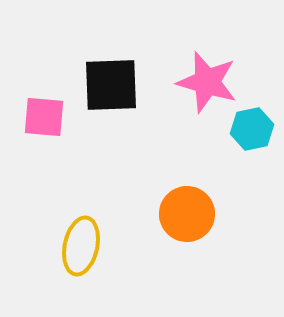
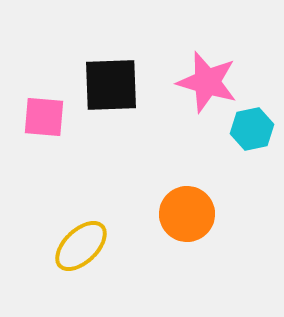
yellow ellipse: rotated 34 degrees clockwise
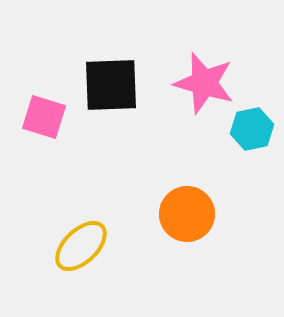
pink star: moved 3 px left, 1 px down
pink square: rotated 12 degrees clockwise
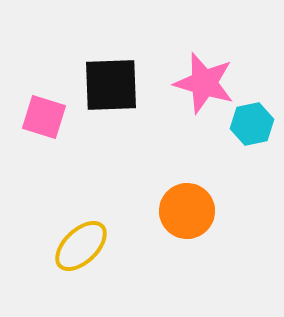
cyan hexagon: moved 5 px up
orange circle: moved 3 px up
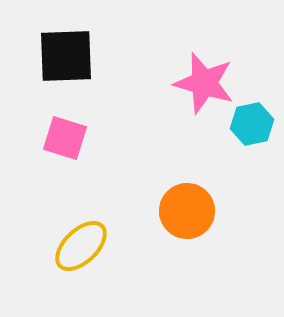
black square: moved 45 px left, 29 px up
pink square: moved 21 px right, 21 px down
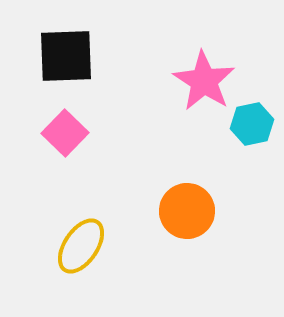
pink star: moved 2 px up; rotated 16 degrees clockwise
pink square: moved 5 px up; rotated 27 degrees clockwise
yellow ellipse: rotated 12 degrees counterclockwise
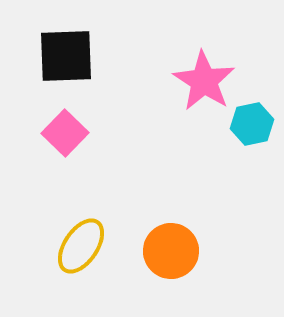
orange circle: moved 16 px left, 40 px down
